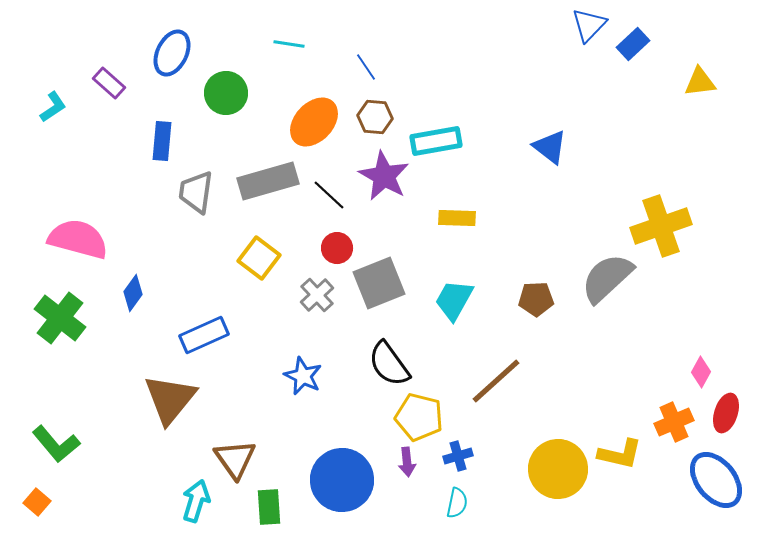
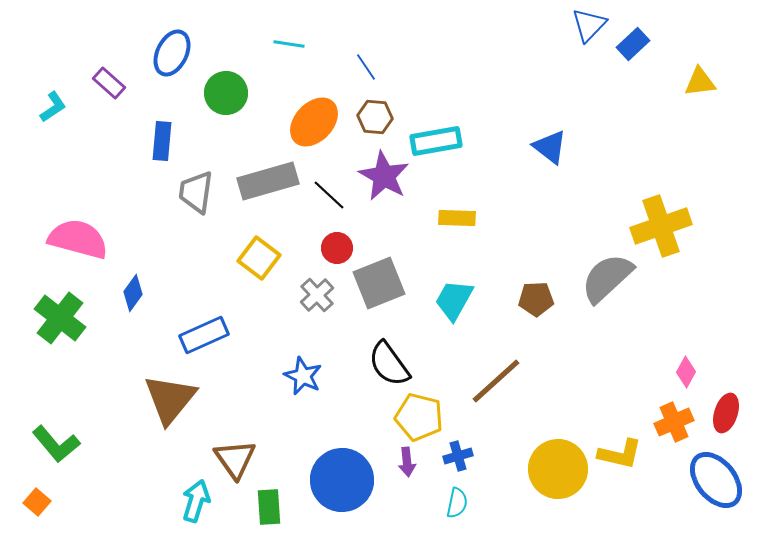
pink diamond at (701, 372): moved 15 px left
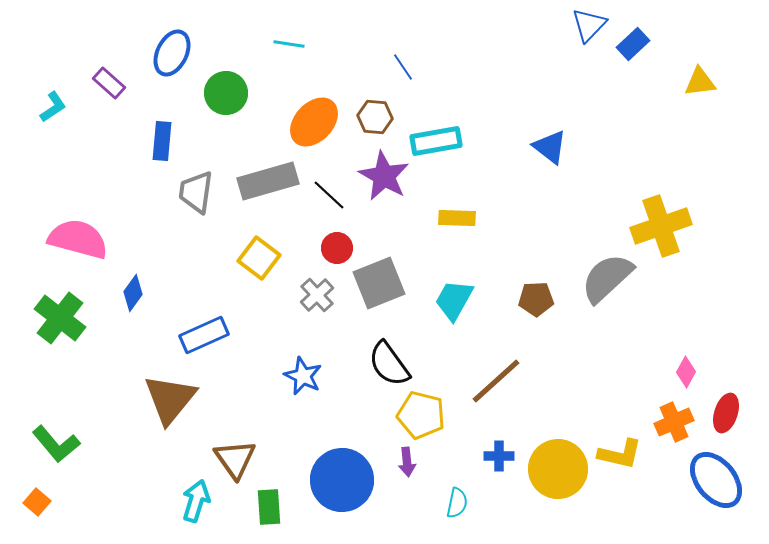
blue line at (366, 67): moved 37 px right
yellow pentagon at (419, 417): moved 2 px right, 2 px up
blue cross at (458, 456): moved 41 px right; rotated 16 degrees clockwise
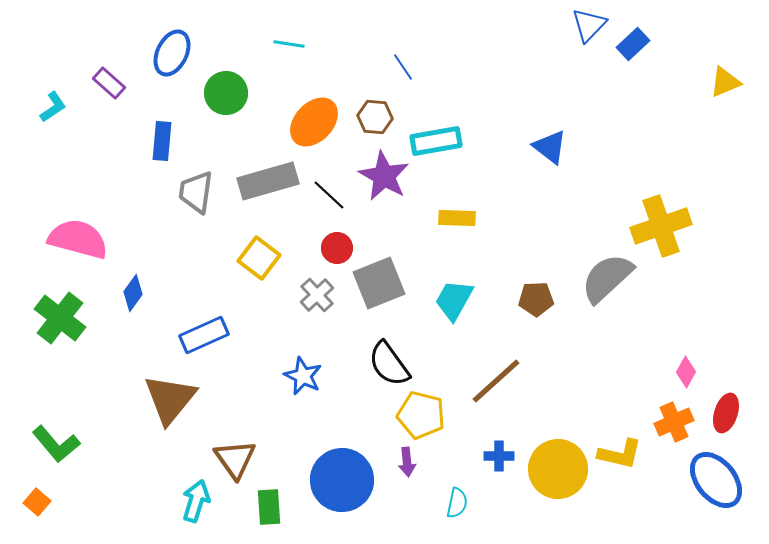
yellow triangle at (700, 82): moved 25 px right; rotated 16 degrees counterclockwise
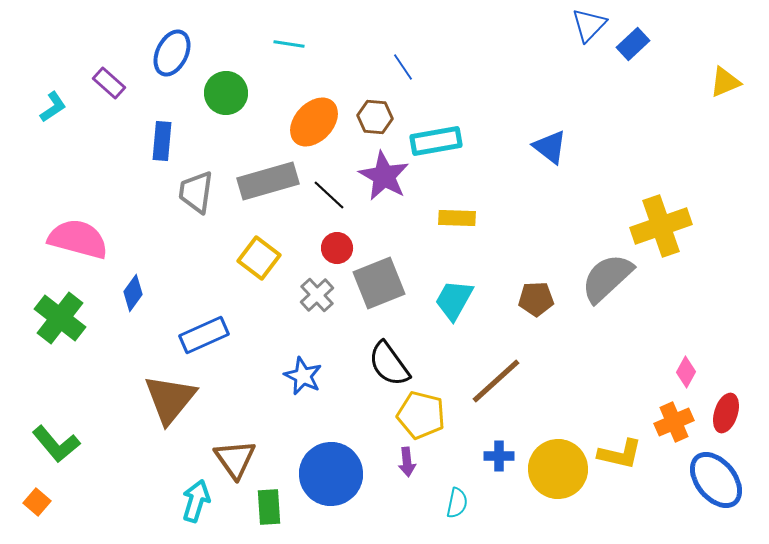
blue circle at (342, 480): moved 11 px left, 6 px up
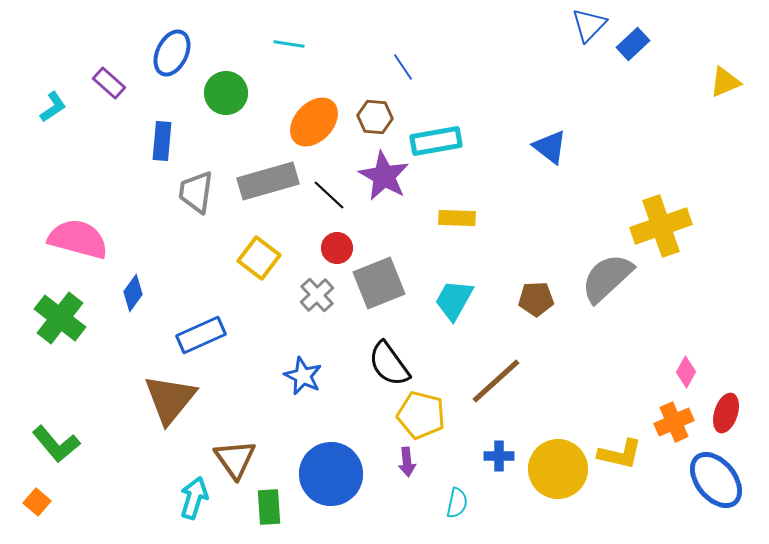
blue rectangle at (204, 335): moved 3 px left
cyan arrow at (196, 501): moved 2 px left, 3 px up
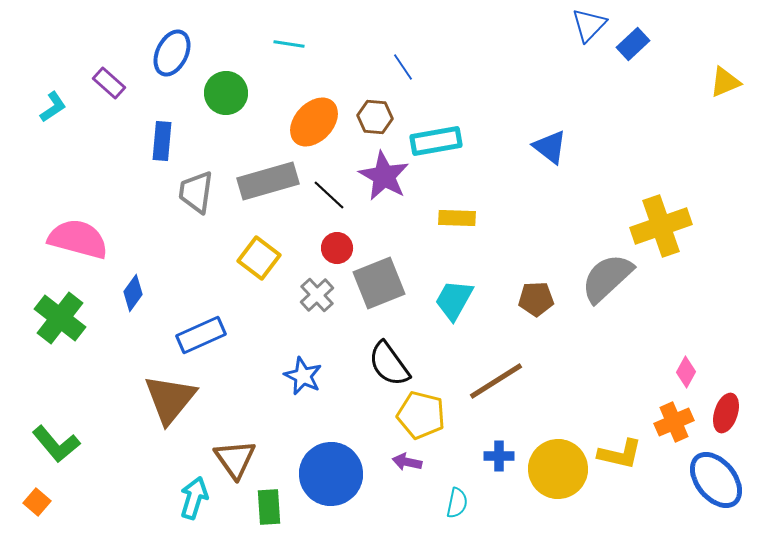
brown line at (496, 381): rotated 10 degrees clockwise
purple arrow at (407, 462): rotated 108 degrees clockwise
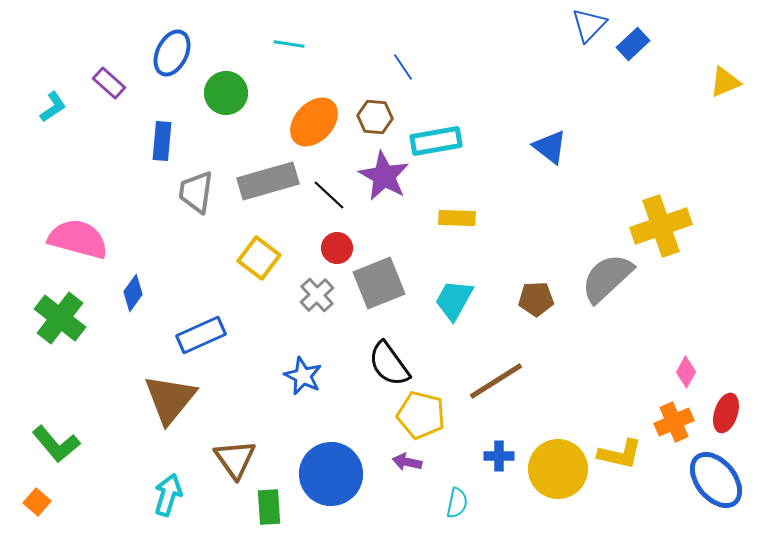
cyan arrow at (194, 498): moved 26 px left, 3 px up
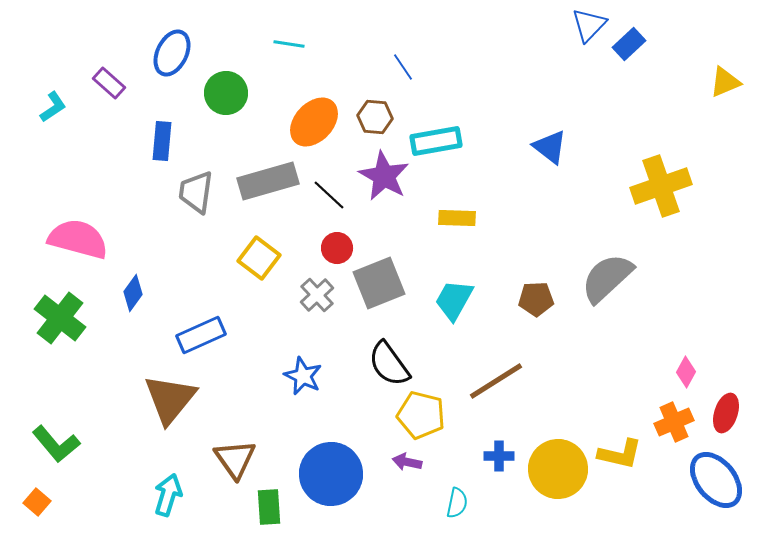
blue rectangle at (633, 44): moved 4 px left
yellow cross at (661, 226): moved 40 px up
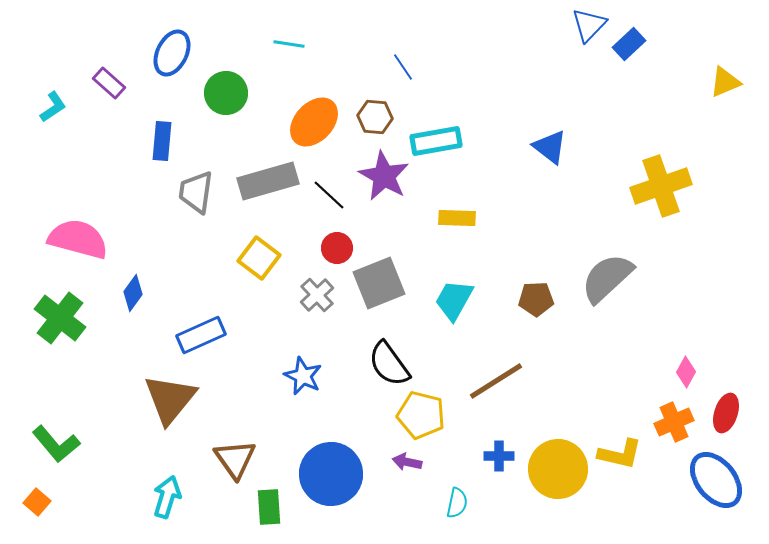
cyan arrow at (168, 495): moved 1 px left, 2 px down
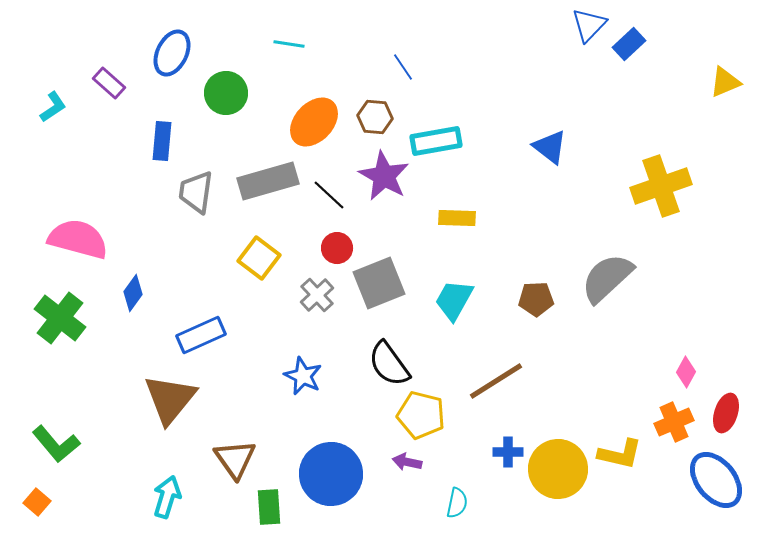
blue cross at (499, 456): moved 9 px right, 4 px up
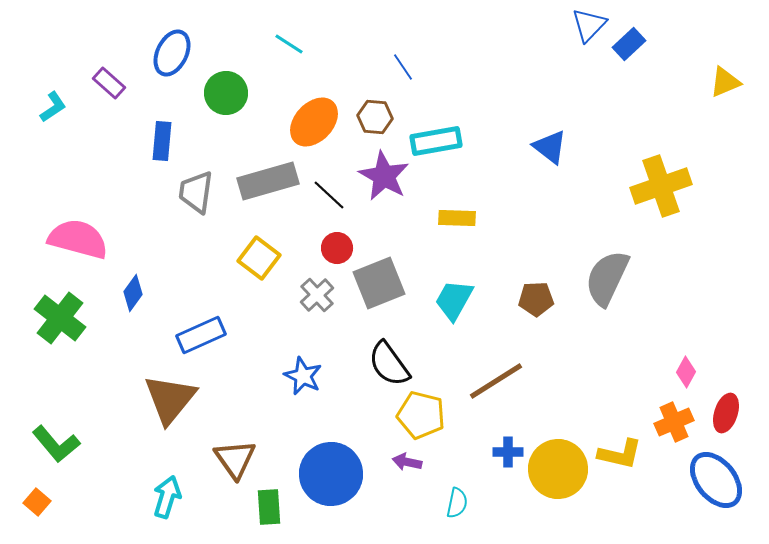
cyan line at (289, 44): rotated 24 degrees clockwise
gray semicircle at (607, 278): rotated 22 degrees counterclockwise
